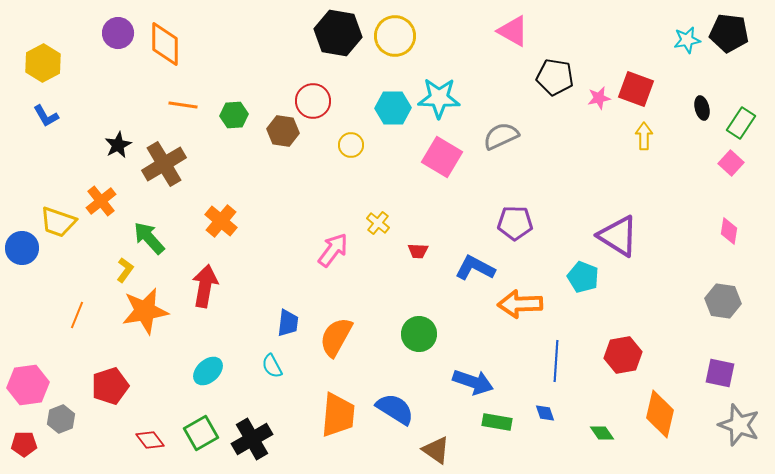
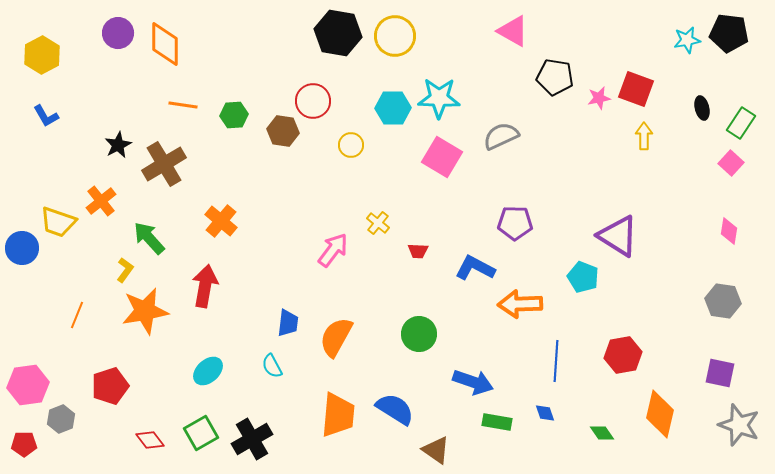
yellow hexagon at (43, 63): moved 1 px left, 8 px up
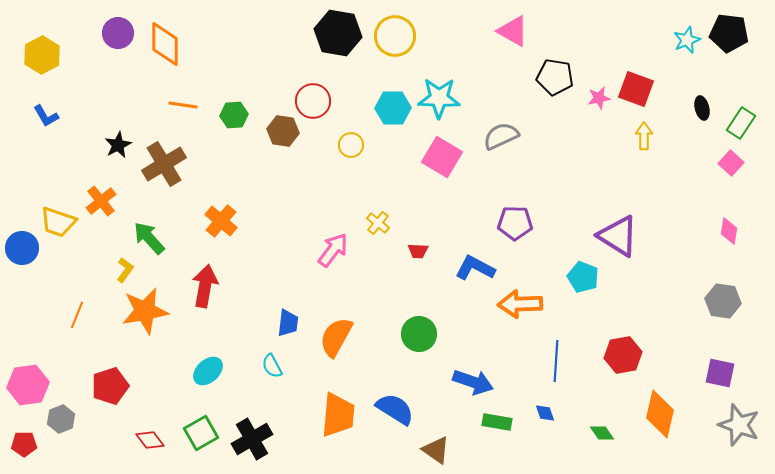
cyan star at (687, 40): rotated 12 degrees counterclockwise
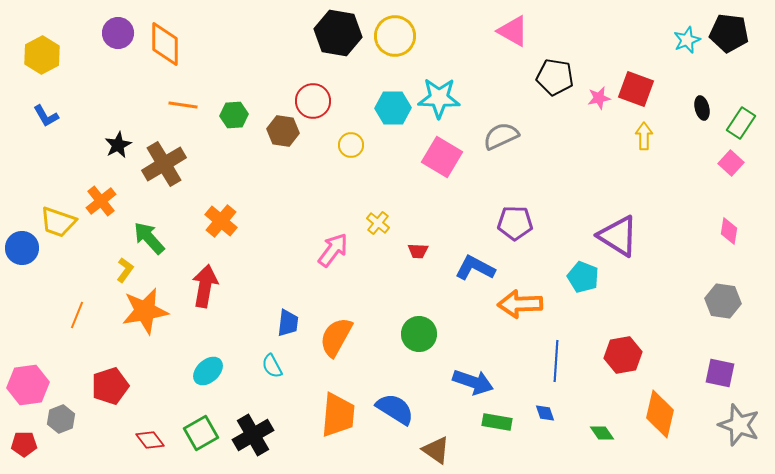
black cross at (252, 439): moved 1 px right, 4 px up
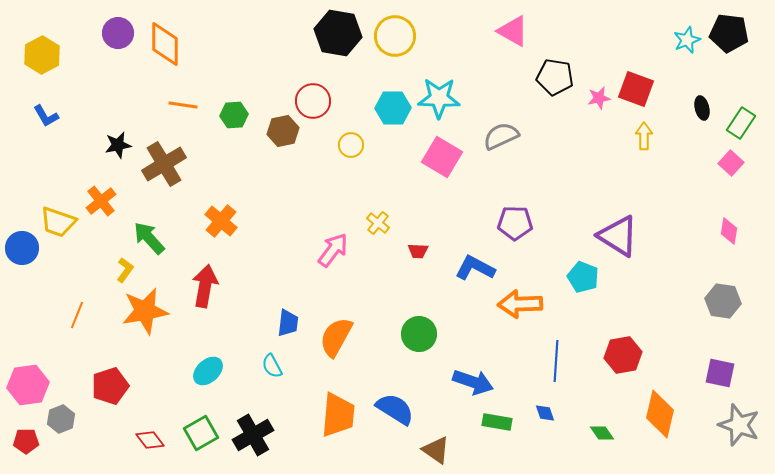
brown hexagon at (283, 131): rotated 20 degrees counterclockwise
black star at (118, 145): rotated 16 degrees clockwise
red pentagon at (24, 444): moved 2 px right, 3 px up
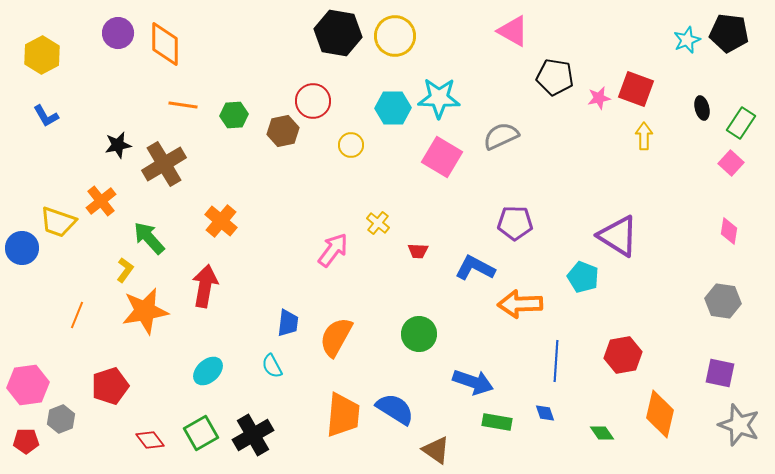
orange trapezoid at (338, 415): moved 5 px right
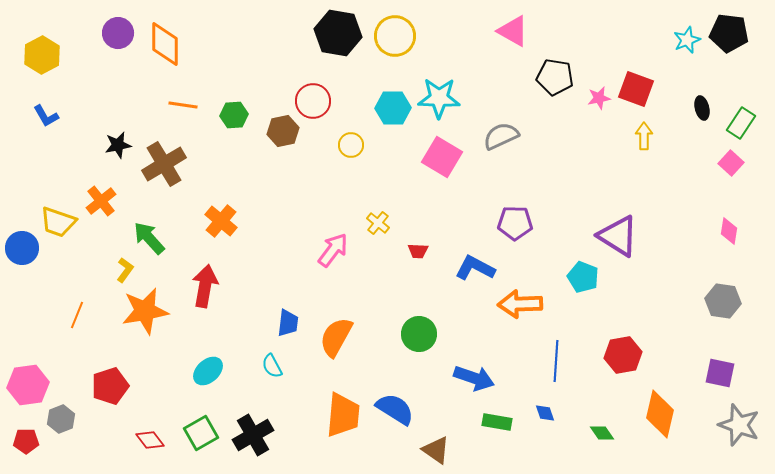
blue arrow at (473, 382): moved 1 px right, 4 px up
